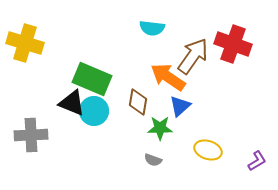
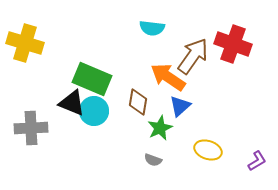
green star: rotated 25 degrees counterclockwise
gray cross: moved 7 px up
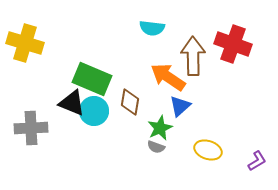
brown arrow: rotated 36 degrees counterclockwise
brown diamond: moved 8 px left
gray semicircle: moved 3 px right, 13 px up
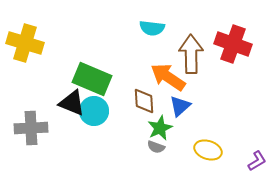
brown arrow: moved 2 px left, 2 px up
brown diamond: moved 14 px right, 1 px up; rotated 12 degrees counterclockwise
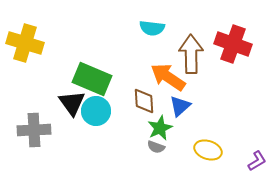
black triangle: rotated 32 degrees clockwise
cyan circle: moved 2 px right
gray cross: moved 3 px right, 2 px down
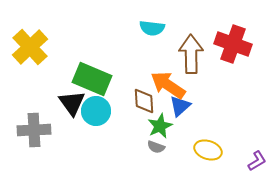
yellow cross: moved 5 px right, 4 px down; rotated 30 degrees clockwise
orange arrow: moved 8 px down
green star: moved 2 px up
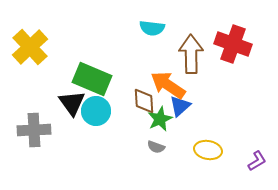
green star: moved 7 px up
yellow ellipse: rotated 8 degrees counterclockwise
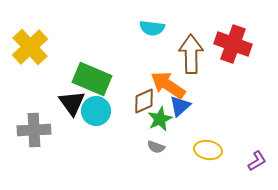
brown diamond: rotated 68 degrees clockwise
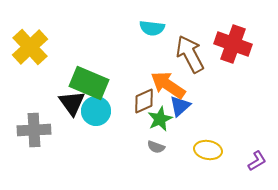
brown arrow: moved 1 px left; rotated 27 degrees counterclockwise
green rectangle: moved 3 px left, 4 px down
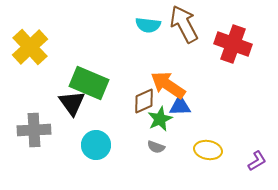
cyan semicircle: moved 4 px left, 3 px up
brown arrow: moved 6 px left, 30 px up
blue triangle: rotated 40 degrees clockwise
cyan circle: moved 34 px down
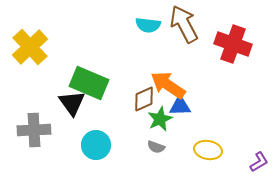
brown diamond: moved 2 px up
purple L-shape: moved 2 px right, 1 px down
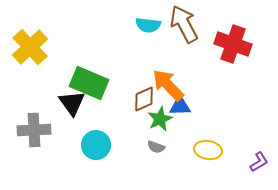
orange arrow: rotated 12 degrees clockwise
